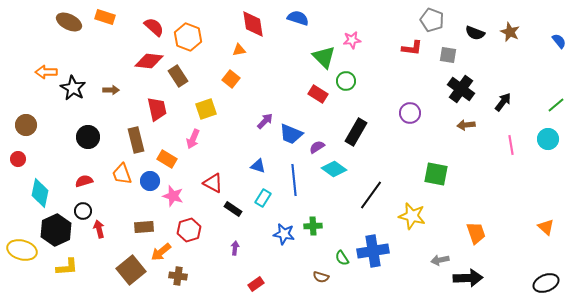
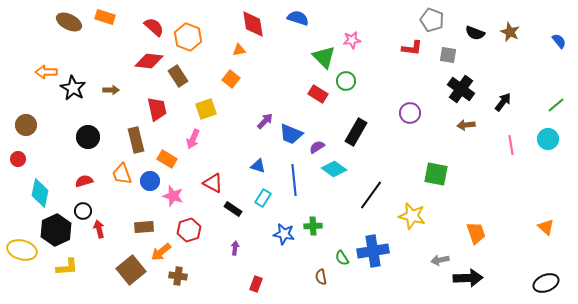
brown semicircle at (321, 277): rotated 63 degrees clockwise
red rectangle at (256, 284): rotated 35 degrees counterclockwise
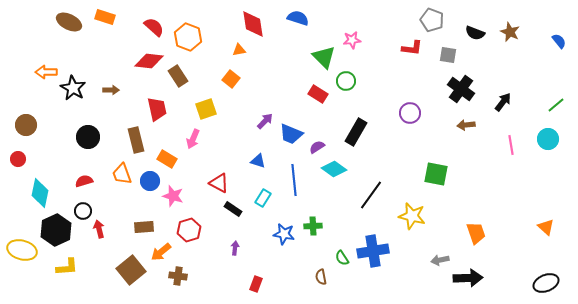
blue triangle at (258, 166): moved 5 px up
red triangle at (213, 183): moved 6 px right
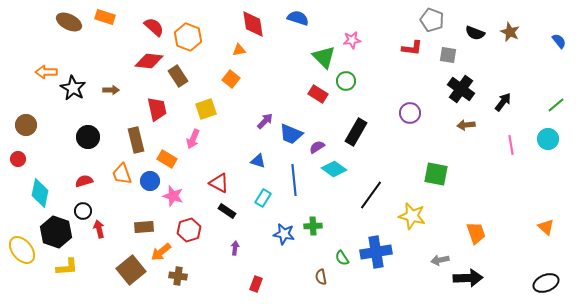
black rectangle at (233, 209): moved 6 px left, 2 px down
black hexagon at (56, 230): moved 2 px down; rotated 16 degrees counterclockwise
yellow ellipse at (22, 250): rotated 36 degrees clockwise
blue cross at (373, 251): moved 3 px right, 1 px down
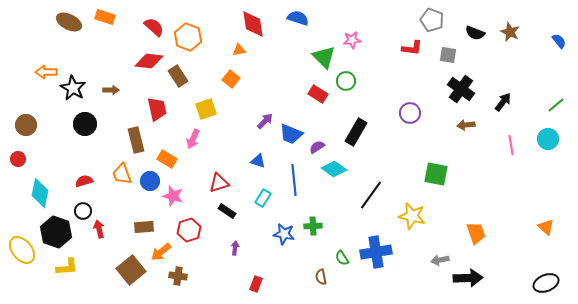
black circle at (88, 137): moved 3 px left, 13 px up
red triangle at (219, 183): rotated 45 degrees counterclockwise
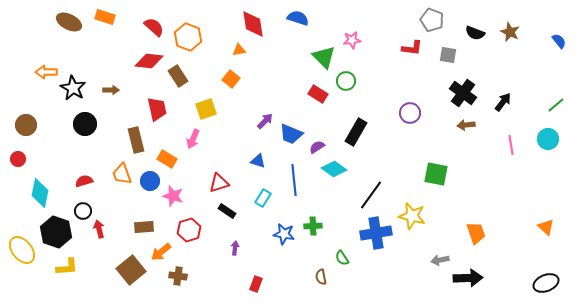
black cross at (461, 89): moved 2 px right, 4 px down
blue cross at (376, 252): moved 19 px up
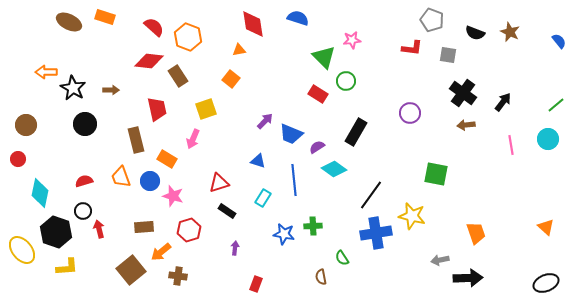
orange trapezoid at (122, 174): moved 1 px left, 3 px down
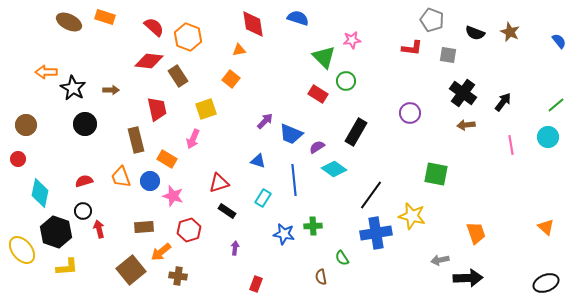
cyan circle at (548, 139): moved 2 px up
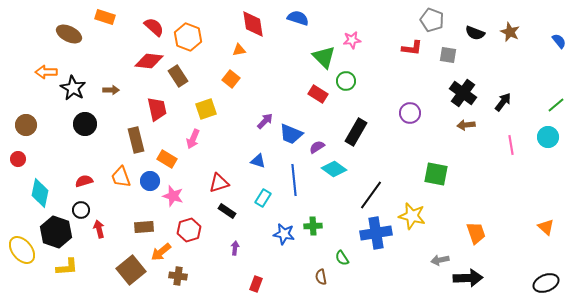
brown ellipse at (69, 22): moved 12 px down
black circle at (83, 211): moved 2 px left, 1 px up
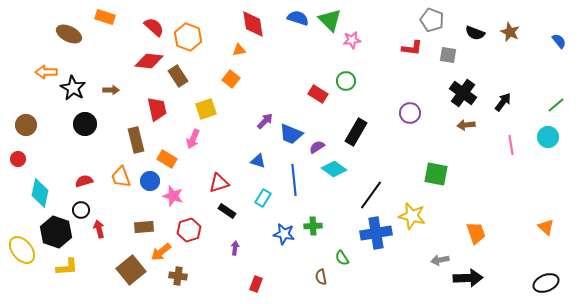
green triangle at (324, 57): moved 6 px right, 37 px up
